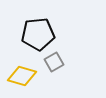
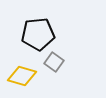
gray square: rotated 24 degrees counterclockwise
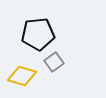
gray square: rotated 18 degrees clockwise
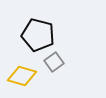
black pentagon: moved 1 px down; rotated 20 degrees clockwise
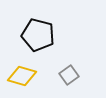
gray square: moved 15 px right, 13 px down
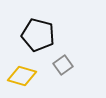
gray square: moved 6 px left, 10 px up
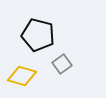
gray square: moved 1 px left, 1 px up
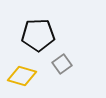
black pentagon: rotated 16 degrees counterclockwise
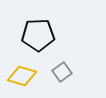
gray square: moved 8 px down
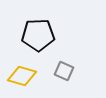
gray square: moved 2 px right, 1 px up; rotated 30 degrees counterclockwise
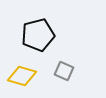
black pentagon: rotated 12 degrees counterclockwise
